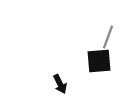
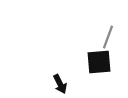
black square: moved 1 px down
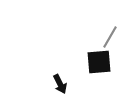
gray line: moved 2 px right; rotated 10 degrees clockwise
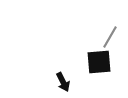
black arrow: moved 3 px right, 2 px up
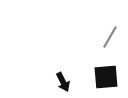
black square: moved 7 px right, 15 px down
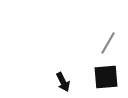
gray line: moved 2 px left, 6 px down
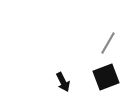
black square: rotated 16 degrees counterclockwise
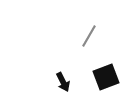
gray line: moved 19 px left, 7 px up
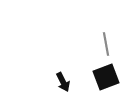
gray line: moved 17 px right, 8 px down; rotated 40 degrees counterclockwise
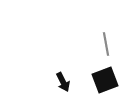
black square: moved 1 px left, 3 px down
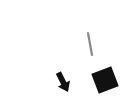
gray line: moved 16 px left
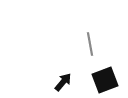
black arrow: rotated 114 degrees counterclockwise
